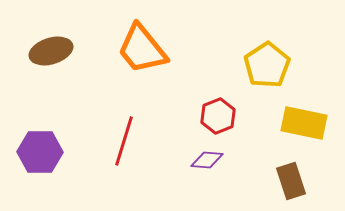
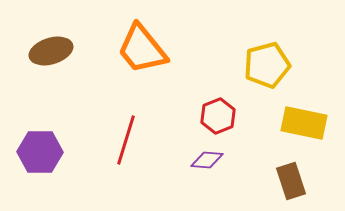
yellow pentagon: rotated 18 degrees clockwise
red line: moved 2 px right, 1 px up
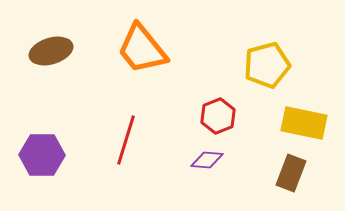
purple hexagon: moved 2 px right, 3 px down
brown rectangle: moved 8 px up; rotated 39 degrees clockwise
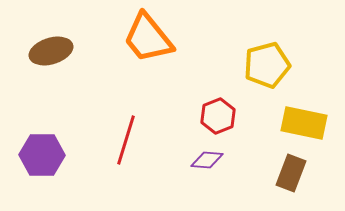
orange trapezoid: moved 6 px right, 11 px up
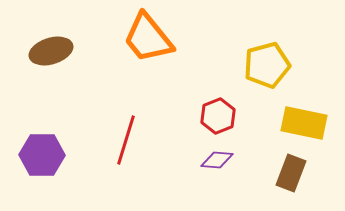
purple diamond: moved 10 px right
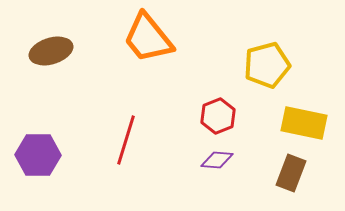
purple hexagon: moved 4 px left
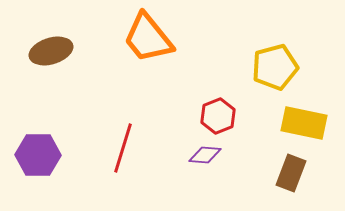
yellow pentagon: moved 8 px right, 2 px down
red line: moved 3 px left, 8 px down
purple diamond: moved 12 px left, 5 px up
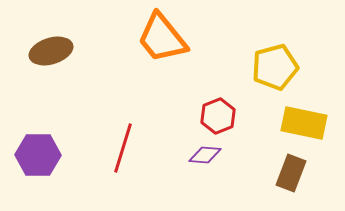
orange trapezoid: moved 14 px right
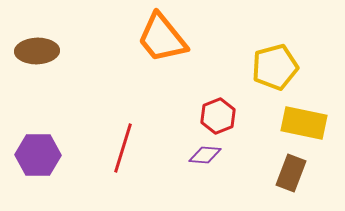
brown ellipse: moved 14 px left; rotated 15 degrees clockwise
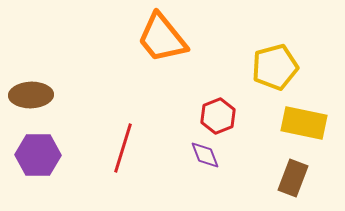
brown ellipse: moved 6 px left, 44 px down
purple diamond: rotated 64 degrees clockwise
brown rectangle: moved 2 px right, 5 px down
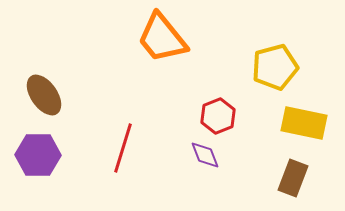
brown ellipse: moved 13 px right; rotated 57 degrees clockwise
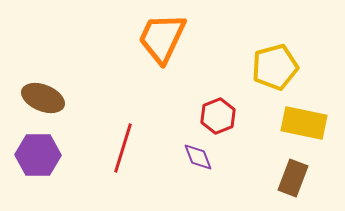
orange trapezoid: rotated 64 degrees clockwise
brown ellipse: moved 1 px left, 3 px down; rotated 33 degrees counterclockwise
purple diamond: moved 7 px left, 2 px down
